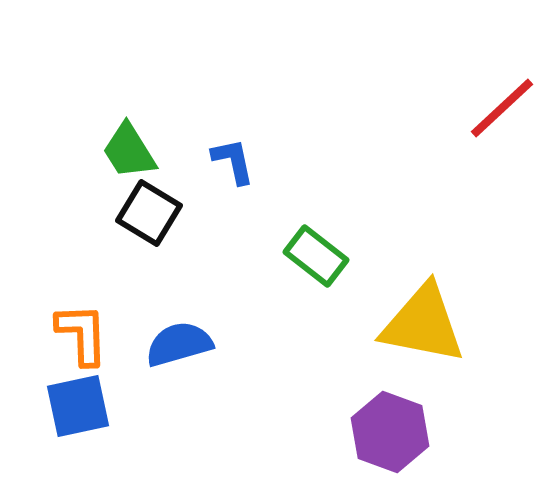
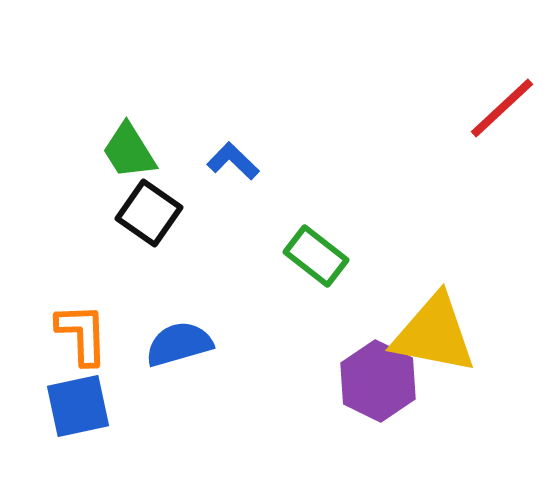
blue L-shape: rotated 34 degrees counterclockwise
black square: rotated 4 degrees clockwise
yellow triangle: moved 11 px right, 10 px down
purple hexagon: moved 12 px left, 51 px up; rotated 6 degrees clockwise
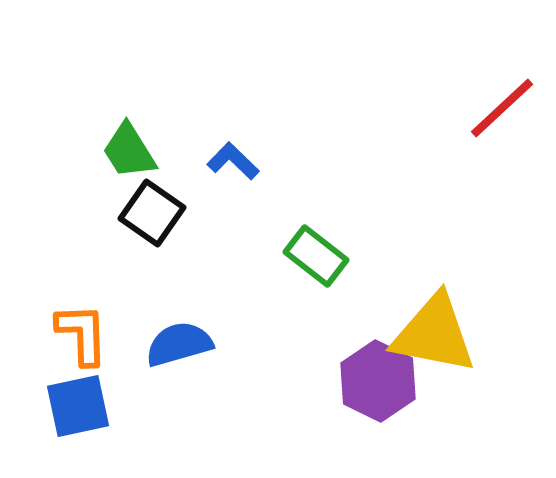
black square: moved 3 px right
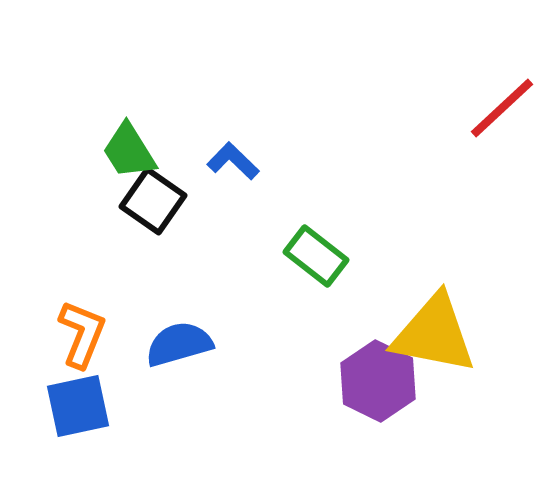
black square: moved 1 px right, 12 px up
orange L-shape: rotated 24 degrees clockwise
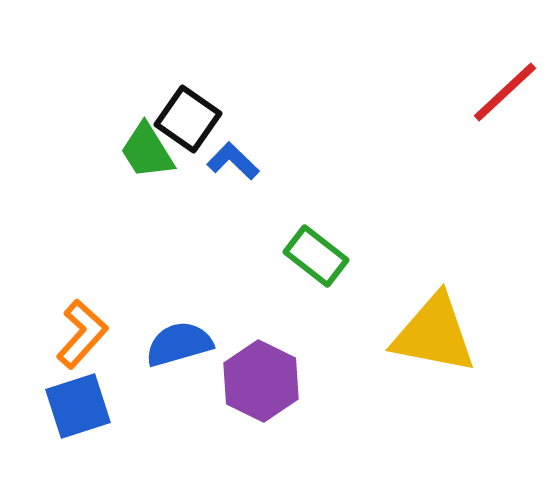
red line: moved 3 px right, 16 px up
green trapezoid: moved 18 px right
black square: moved 35 px right, 82 px up
orange L-shape: rotated 20 degrees clockwise
purple hexagon: moved 117 px left
blue square: rotated 6 degrees counterclockwise
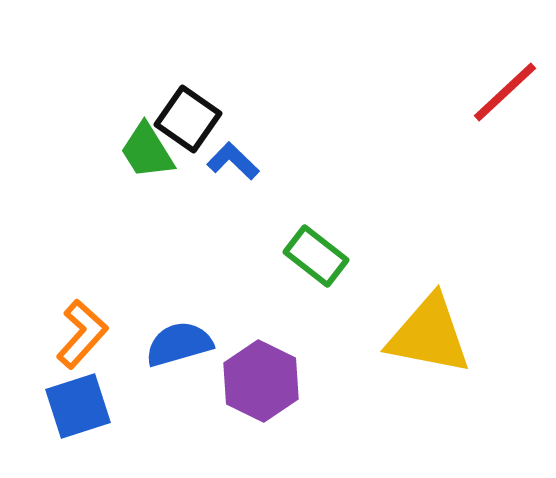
yellow triangle: moved 5 px left, 1 px down
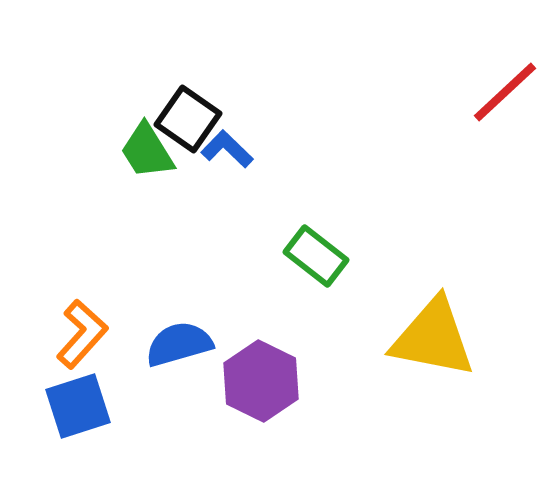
blue L-shape: moved 6 px left, 12 px up
yellow triangle: moved 4 px right, 3 px down
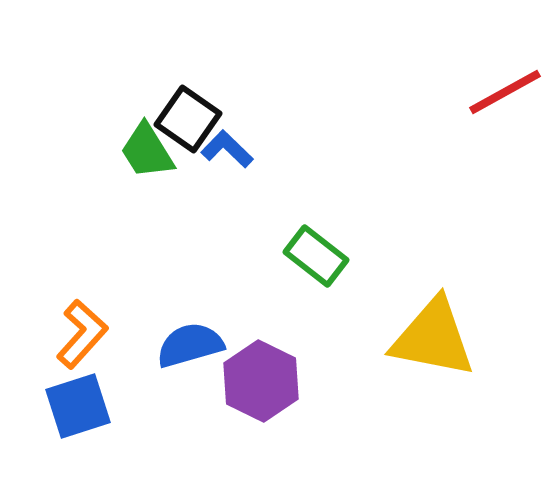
red line: rotated 14 degrees clockwise
blue semicircle: moved 11 px right, 1 px down
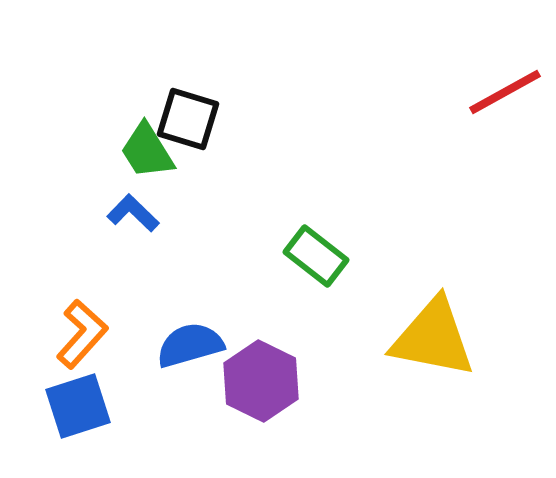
black square: rotated 18 degrees counterclockwise
blue L-shape: moved 94 px left, 64 px down
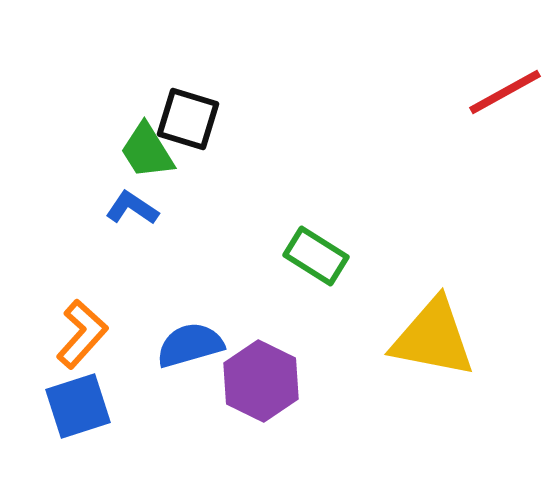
blue L-shape: moved 1 px left, 5 px up; rotated 10 degrees counterclockwise
green rectangle: rotated 6 degrees counterclockwise
